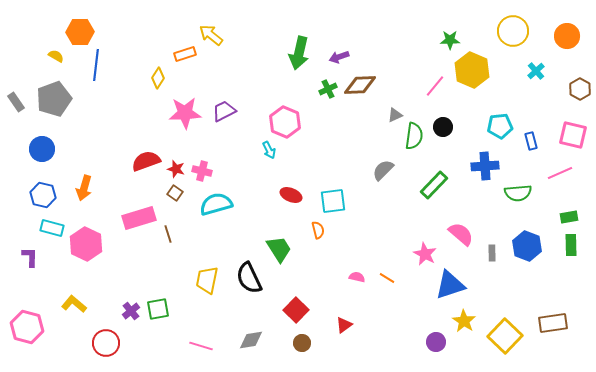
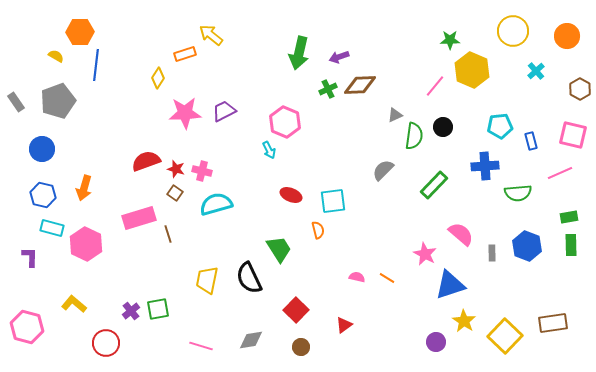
gray pentagon at (54, 99): moved 4 px right, 2 px down
brown circle at (302, 343): moved 1 px left, 4 px down
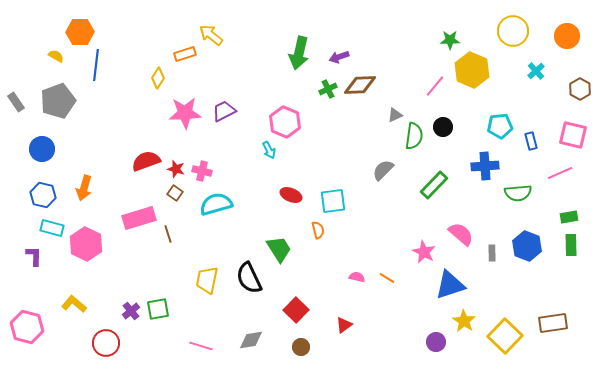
pink star at (425, 254): moved 1 px left, 2 px up
purple L-shape at (30, 257): moved 4 px right, 1 px up
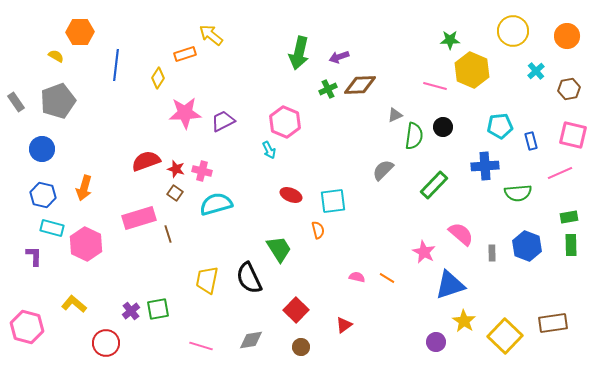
blue line at (96, 65): moved 20 px right
pink line at (435, 86): rotated 65 degrees clockwise
brown hexagon at (580, 89): moved 11 px left; rotated 20 degrees clockwise
purple trapezoid at (224, 111): moved 1 px left, 10 px down
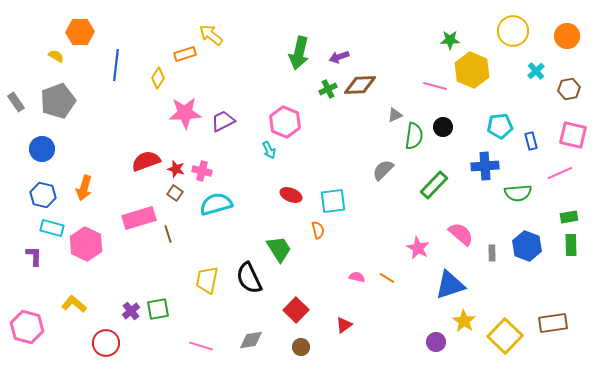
pink star at (424, 252): moved 6 px left, 4 px up
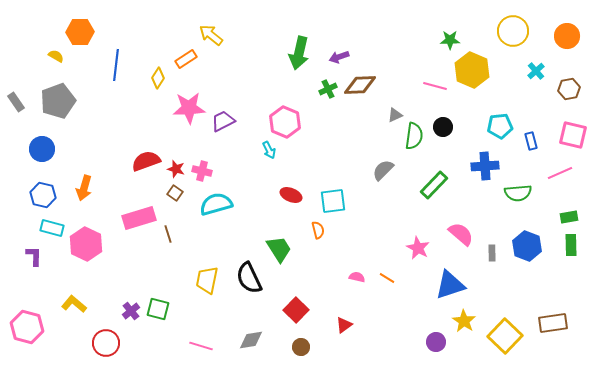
orange rectangle at (185, 54): moved 1 px right, 5 px down; rotated 15 degrees counterclockwise
pink star at (185, 113): moved 4 px right, 5 px up
green square at (158, 309): rotated 25 degrees clockwise
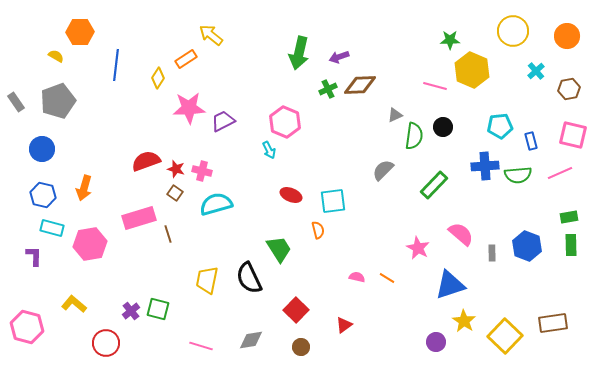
green semicircle at (518, 193): moved 18 px up
pink hexagon at (86, 244): moved 4 px right; rotated 24 degrees clockwise
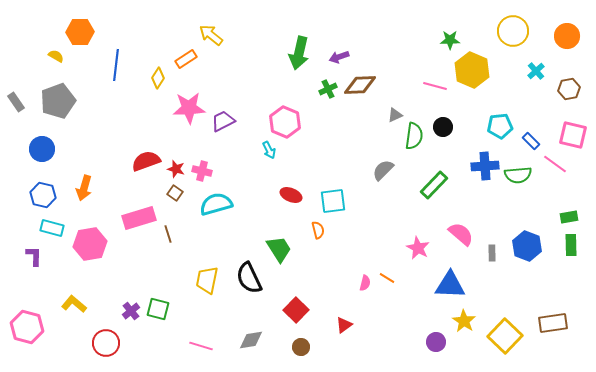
blue rectangle at (531, 141): rotated 30 degrees counterclockwise
pink line at (560, 173): moved 5 px left, 9 px up; rotated 60 degrees clockwise
pink semicircle at (357, 277): moved 8 px right, 6 px down; rotated 91 degrees clockwise
blue triangle at (450, 285): rotated 20 degrees clockwise
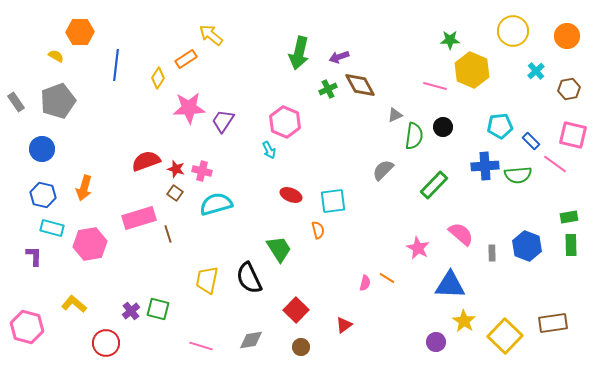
brown diamond at (360, 85): rotated 64 degrees clockwise
purple trapezoid at (223, 121): rotated 30 degrees counterclockwise
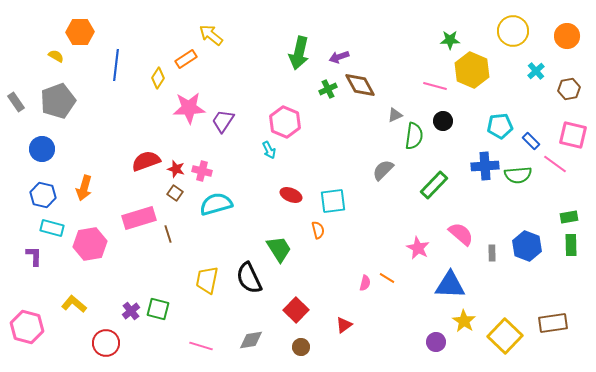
black circle at (443, 127): moved 6 px up
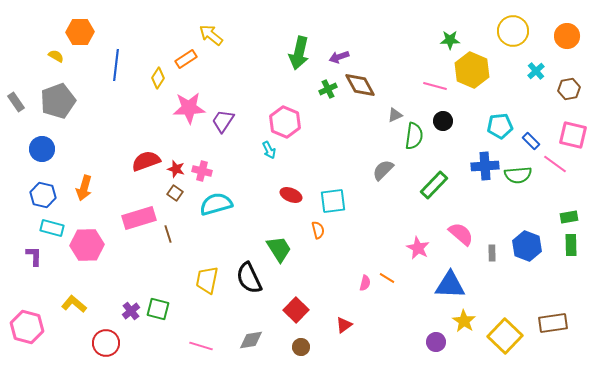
pink hexagon at (90, 244): moved 3 px left, 1 px down; rotated 8 degrees clockwise
